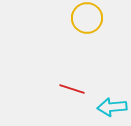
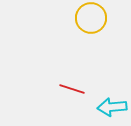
yellow circle: moved 4 px right
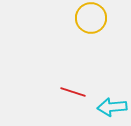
red line: moved 1 px right, 3 px down
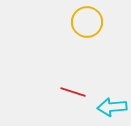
yellow circle: moved 4 px left, 4 px down
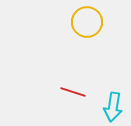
cyan arrow: moved 1 px right; rotated 76 degrees counterclockwise
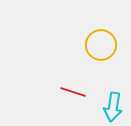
yellow circle: moved 14 px right, 23 px down
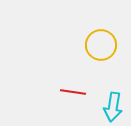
red line: rotated 10 degrees counterclockwise
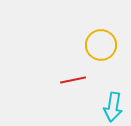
red line: moved 12 px up; rotated 20 degrees counterclockwise
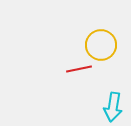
red line: moved 6 px right, 11 px up
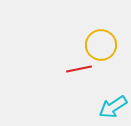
cyan arrow: rotated 48 degrees clockwise
